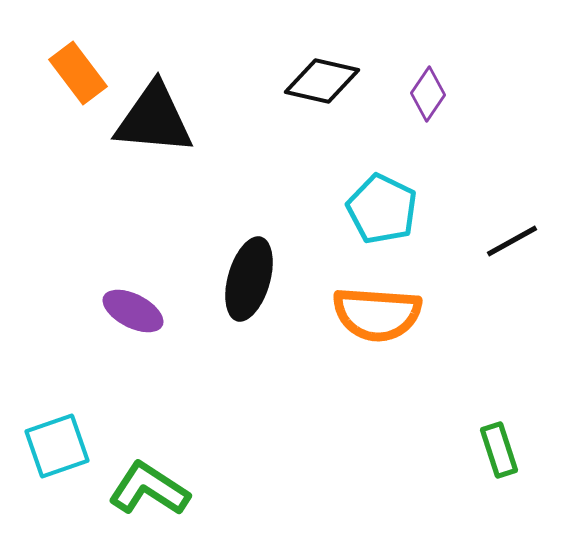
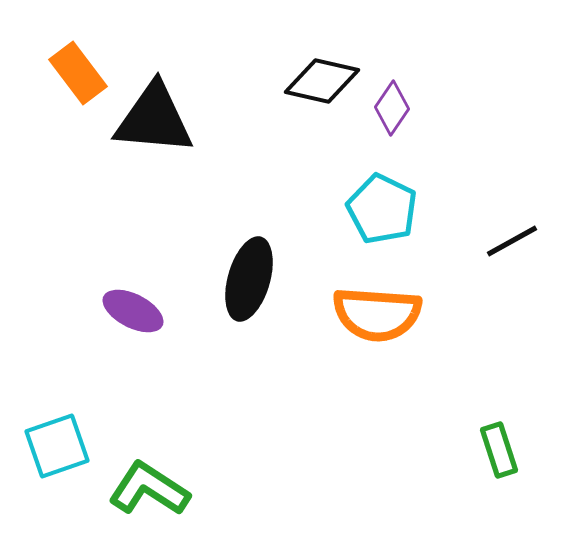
purple diamond: moved 36 px left, 14 px down
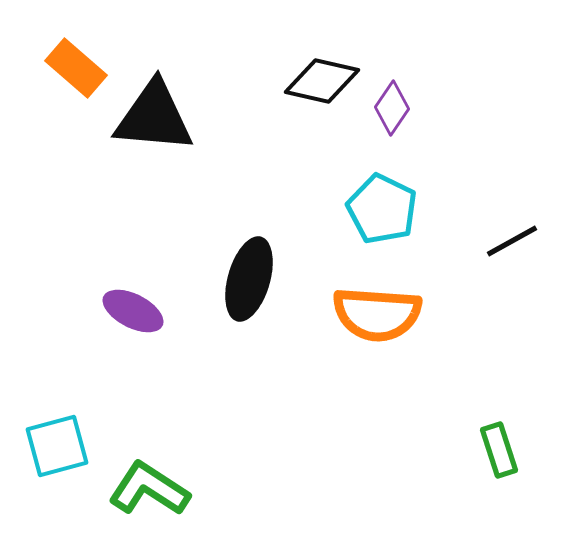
orange rectangle: moved 2 px left, 5 px up; rotated 12 degrees counterclockwise
black triangle: moved 2 px up
cyan square: rotated 4 degrees clockwise
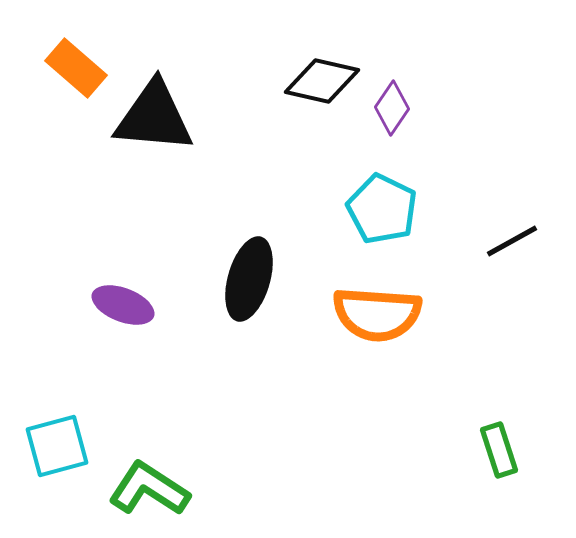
purple ellipse: moved 10 px left, 6 px up; rotated 6 degrees counterclockwise
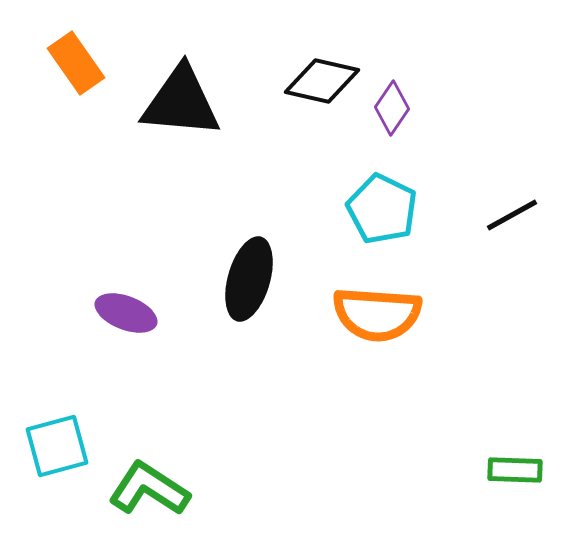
orange rectangle: moved 5 px up; rotated 14 degrees clockwise
black triangle: moved 27 px right, 15 px up
black line: moved 26 px up
purple ellipse: moved 3 px right, 8 px down
green rectangle: moved 16 px right, 20 px down; rotated 70 degrees counterclockwise
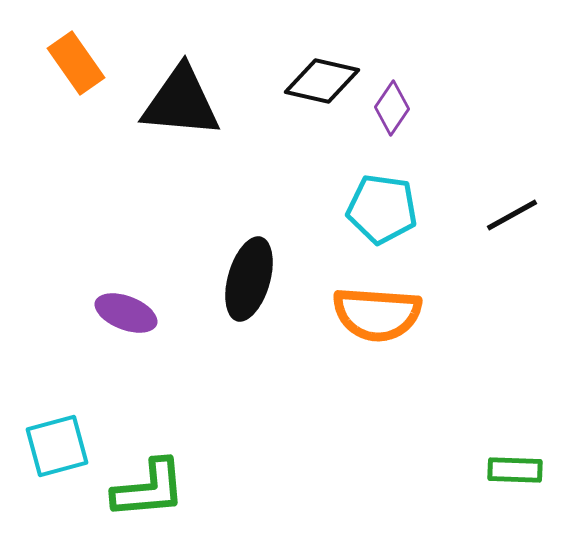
cyan pentagon: rotated 18 degrees counterclockwise
green L-shape: rotated 142 degrees clockwise
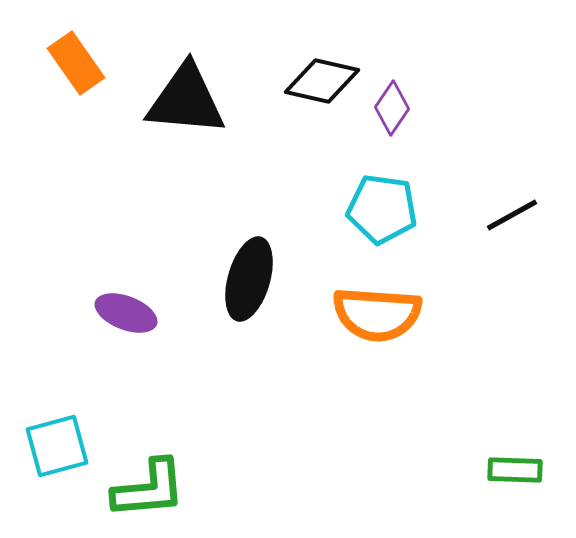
black triangle: moved 5 px right, 2 px up
